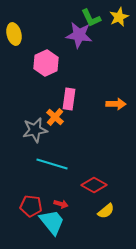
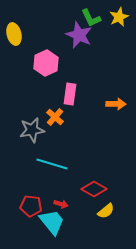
purple star: rotated 16 degrees clockwise
pink rectangle: moved 1 px right, 5 px up
gray star: moved 3 px left
red diamond: moved 4 px down
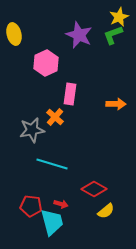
green L-shape: moved 22 px right, 17 px down; rotated 95 degrees clockwise
cyan trapezoid: rotated 24 degrees clockwise
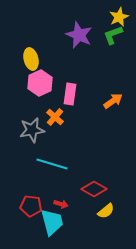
yellow ellipse: moved 17 px right, 25 px down
pink hexagon: moved 6 px left, 20 px down
orange arrow: moved 3 px left, 3 px up; rotated 36 degrees counterclockwise
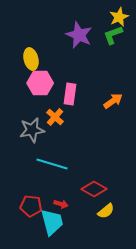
pink hexagon: rotated 25 degrees clockwise
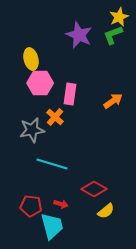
cyan trapezoid: moved 4 px down
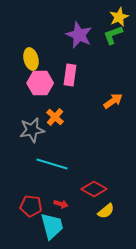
pink rectangle: moved 19 px up
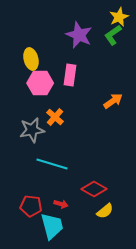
green L-shape: rotated 15 degrees counterclockwise
yellow semicircle: moved 1 px left
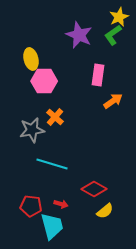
pink rectangle: moved 28 px right
pink hexagon: moved 4 px right, 2 px up
